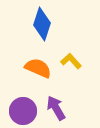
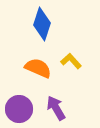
purple circle: moved 4 px left, 2 px up
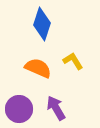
yellow L-shape: moved 2 px right; rotated 10 degrees clockwise
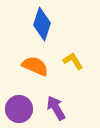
orange semicircle: moved 3 px left, 2 px up
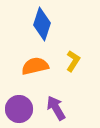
yellow L-shape: rotated 65 degrees clockwise
orange semicircle: rotated 36 degrees counterclockwise
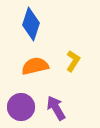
blue diamond: moved 11 px left
purple circle: moved 2 px right, 2 px up
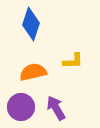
yellow L-shape: rotated 55 degrees clockwise
orange semicircle: moved 2 px left, 6 px down
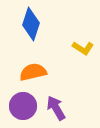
yellow L-shape: moved 10 px right, 13 px up; rotated 35 degrees clockwise
purple circle: moved 2 px right, 1 px up
